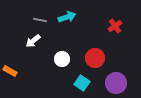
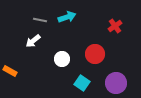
red circle: moved 4 px up
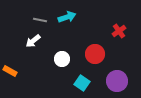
red cross: moved 4 px right, 5 px down
purple circle: moved 1 px right, 2 px up
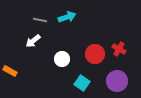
red cross: moved 18 px down; rotated 24 degrees counterclockwise
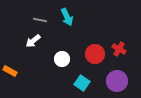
cyan arrow: rotated 84 degrees clockwise
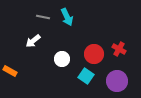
gray line: moved 3 px right, 3 px up
red circle: moved 1 px left
cyan square: moved 4 px right, 7 px up
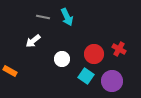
purple circle: moved 5 px left
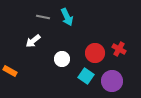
red circle: moved 1 px right, 1 px up
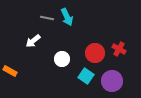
gray line: moved 4 px right, 1 px down
